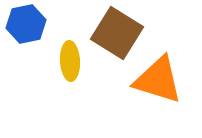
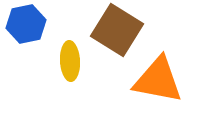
brown square: moved 3 px up
orange triangle: rotated 6 degrees counterclockwise
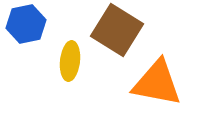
yellow ellipse: rotated 9 degrees clockwise
orange triangle: moved 1 px left, 3 px down
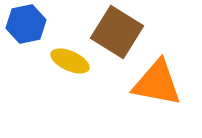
brown square: moved 2 px down
yellow ellipse: rotated 72 degrees counterclockwise
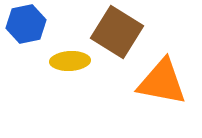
yellow ellipse: rotated 27 degrees counterclockwise
orange triangle: moved 5 px right, 1 px up
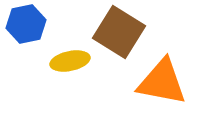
brown square: moved 2 px right
yellow ellipse: rotated 9 degrees counterclockwise
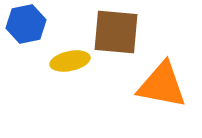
brown square: moved 3 px left; rotated 27 degrees counterclockwise
orange triangle: moved 3 px down
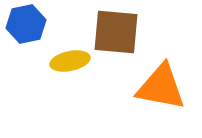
orange triangle: moved 1 px left, 2 px down
